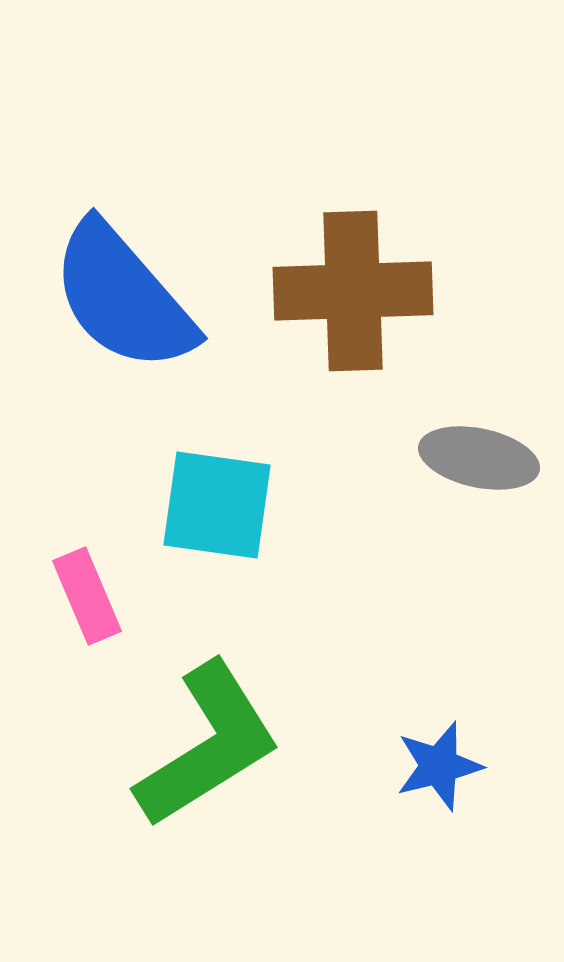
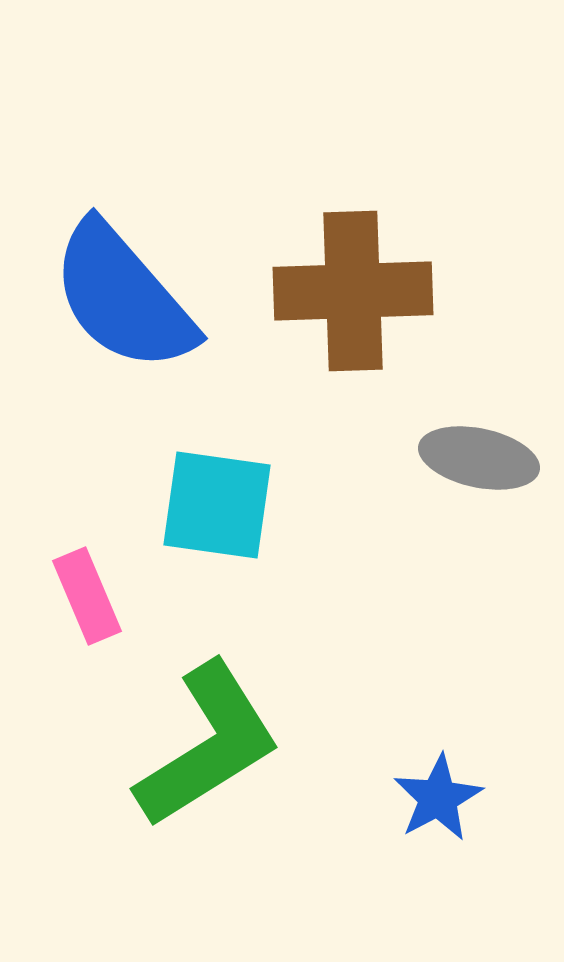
blue star: moved 1 px left, 32 px down; rotated 14 degrees counterclockwise
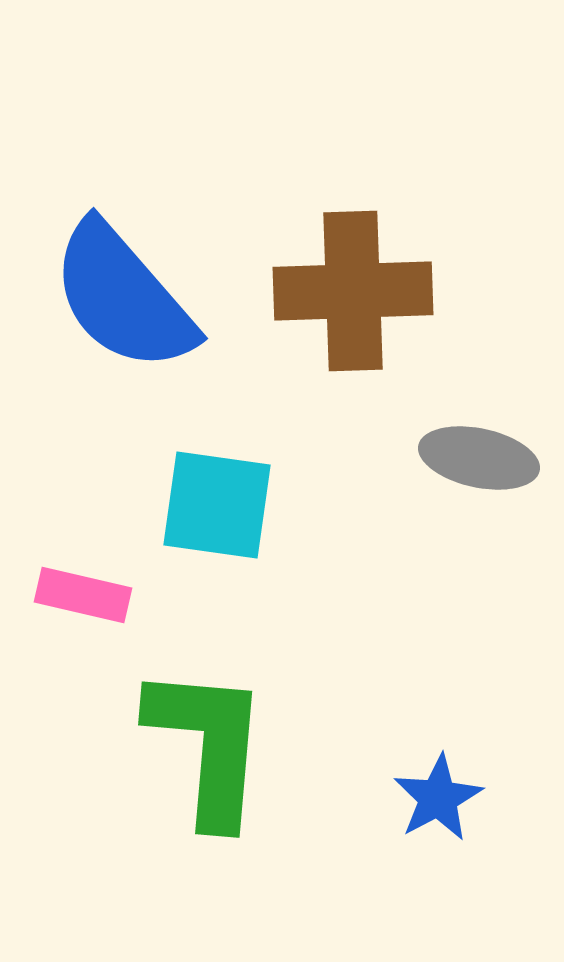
pink rectangle: moved 4 px left, 1 px up; rotated 54 degrees counterclockwise
green L-shape: rotated 53 degrees counterclockwise
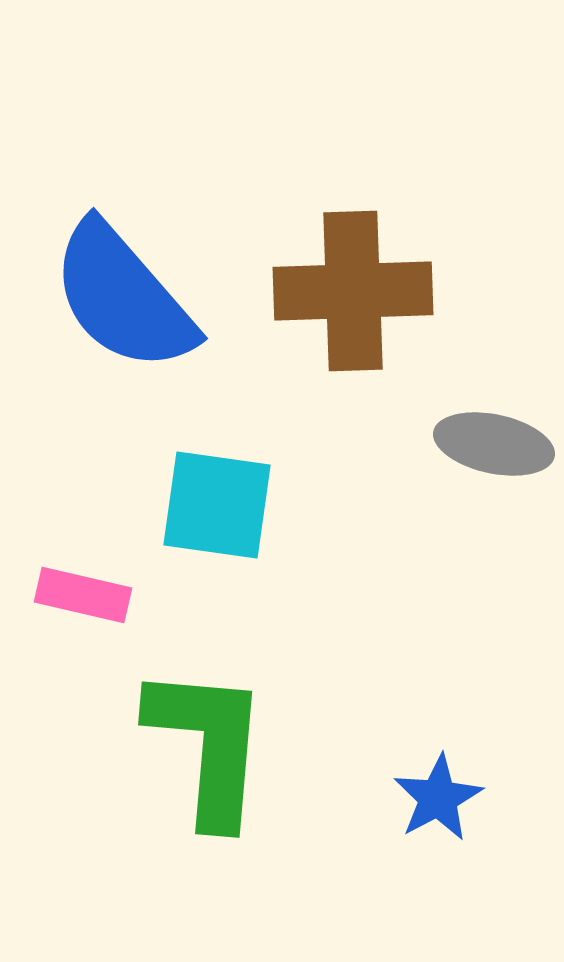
gray ellipse: moved 15 px right, 14 px up
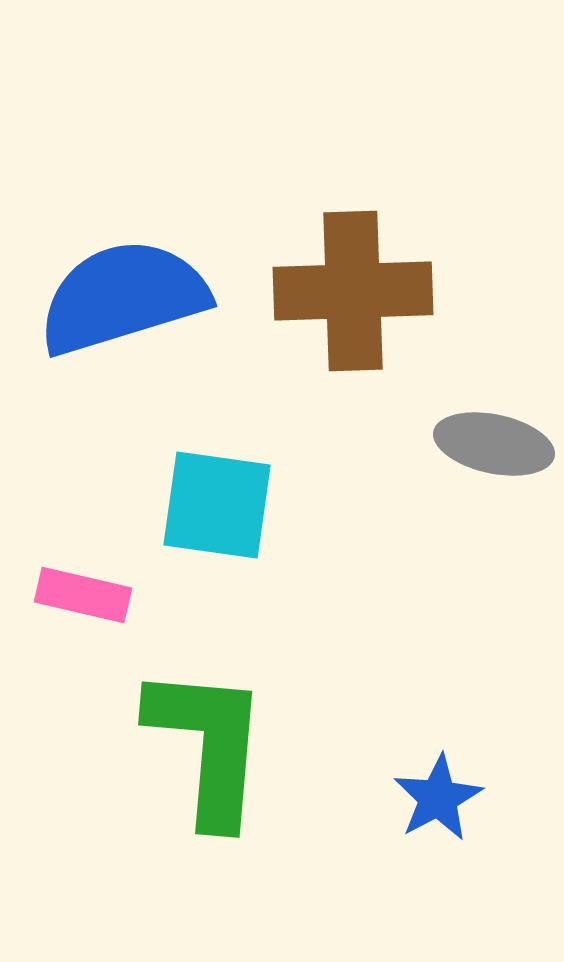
blue semicircle: rotated 114 degrees clockwise
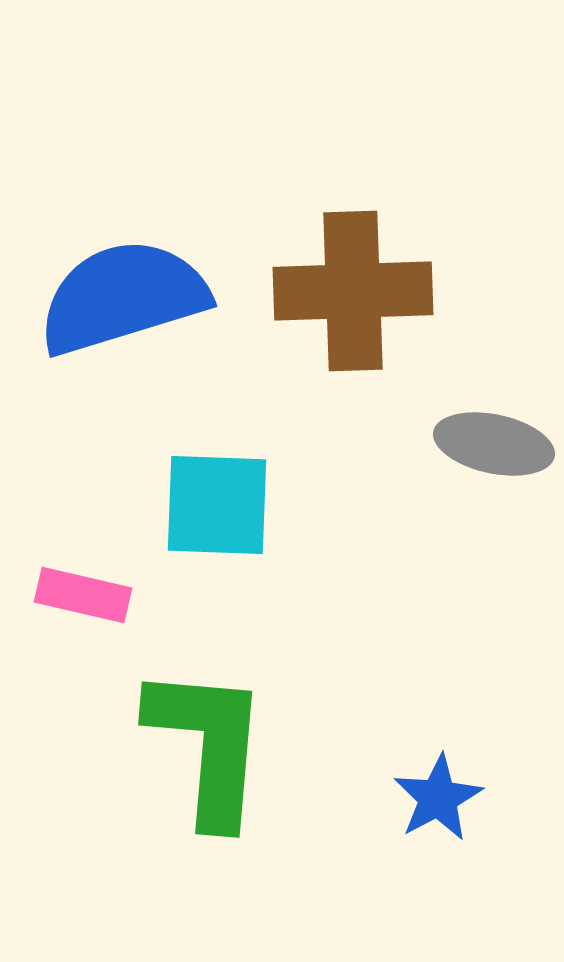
cyan square: rotated 6 degrees counterclockwise
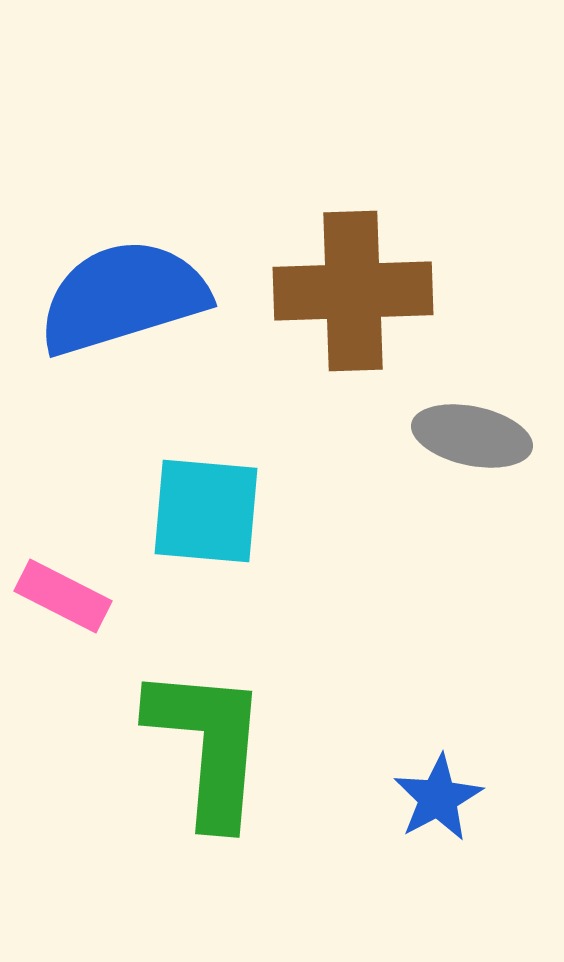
gray ellipse: moved 22 px left, 8 px up
cyan square: moved 11 px left, 6 px down; rotated 3 degrees clockwise
pink rectangle: moved 20 px left, 1 px down; rotated 14 degrees clockwise
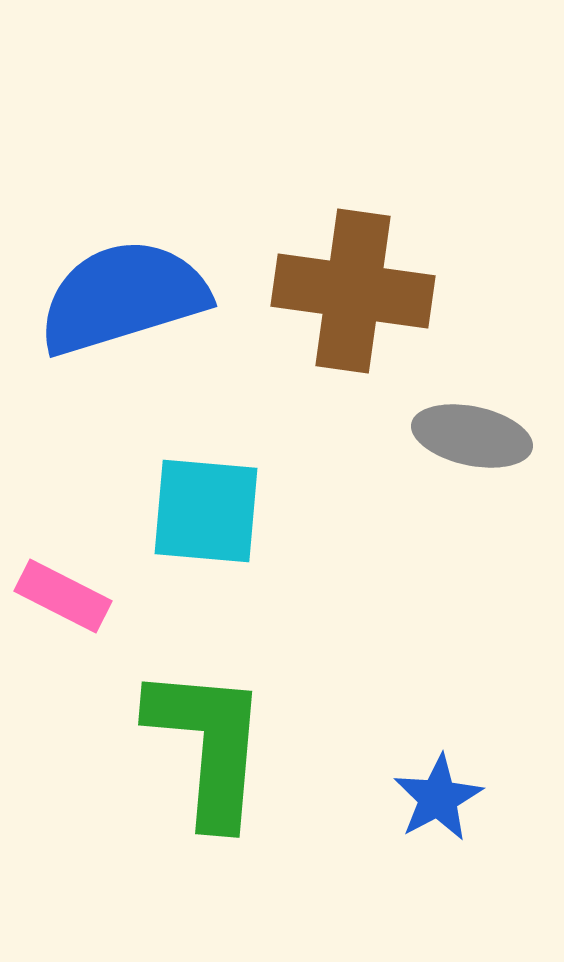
brown cross: rotated 10 degrees clockwise
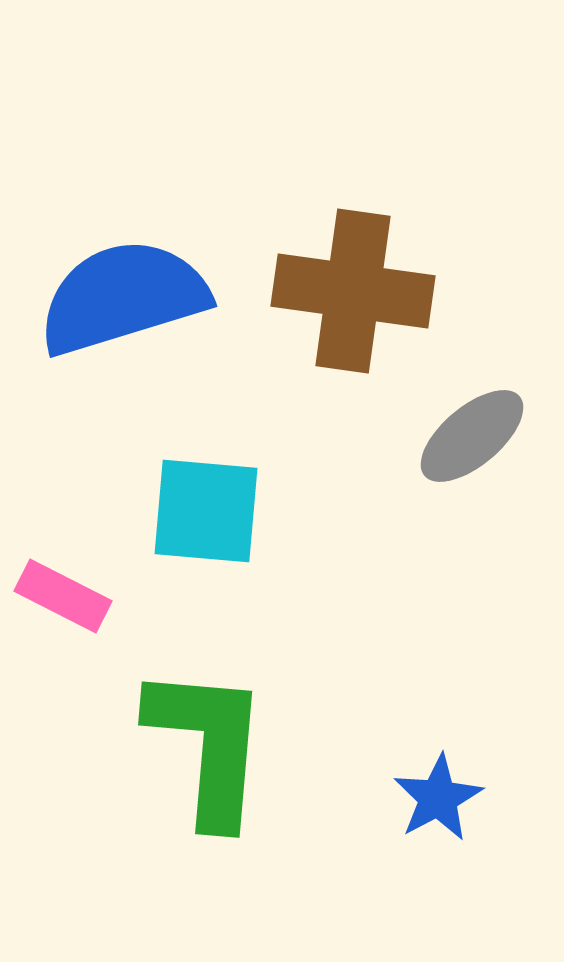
gray ellipse: rotated 52 degrees counterclockwise
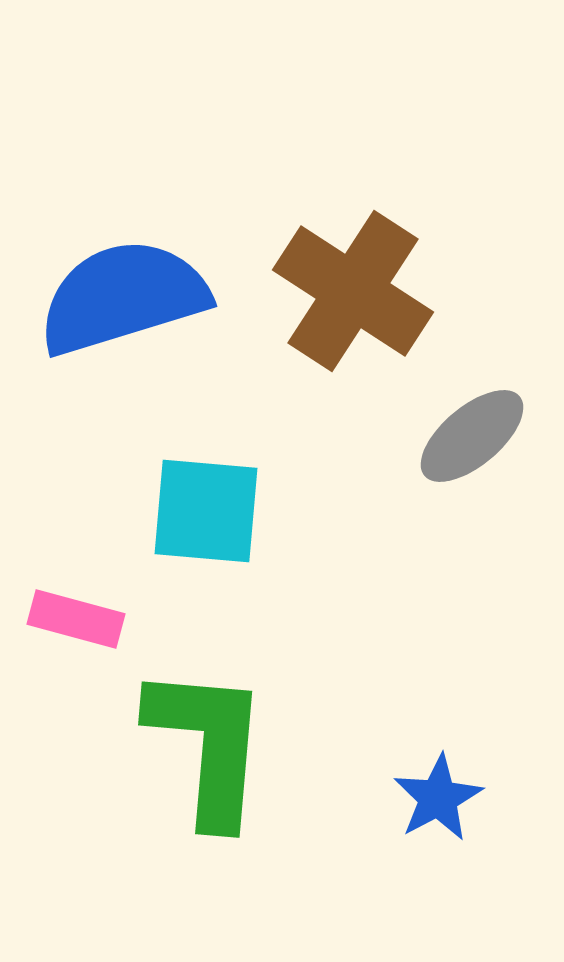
brown cross: rotated 25 degrees clockwise
pink rectangle: moved 13 px right, 23 px down; rotated 12 degrees counterclockwise
